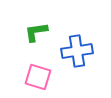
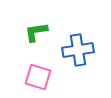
blue cross: moved 1 px right, 1 px up
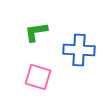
blue cross: moved 1 px right; rotated 12 degrees clockwise
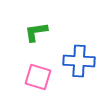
blue cross: moved 11 px down
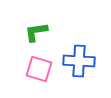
pink square: moved 1 px right, 8 px up
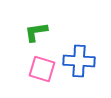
pink square: moved 3 px right
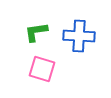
blue cross: moved 25 px up
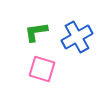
blue cross: moved 2 px left, 1 px down; rotated 32 degrees counterclockwise
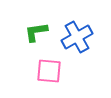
pink square: moved 7 px right, 2 px down; rotated 12 degrees counterclockwise
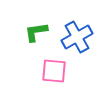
pink square: moved 5 px right
